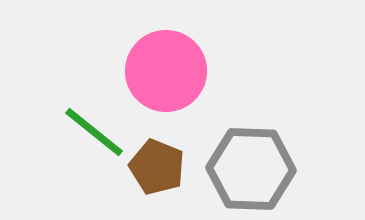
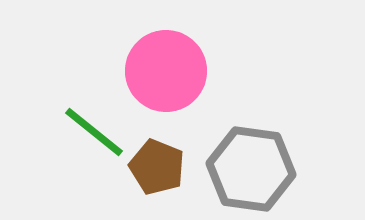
gray hexagon: rotated 6 degrees clockwise
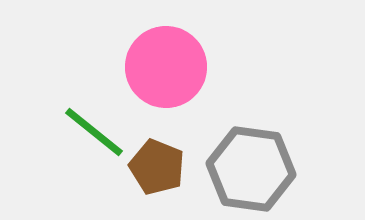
pink circle: moved 4 px up
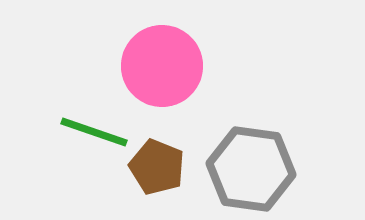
pink circle: moved 4 px left, 1 px up
green line: rotated 20 degrees counterclockwise
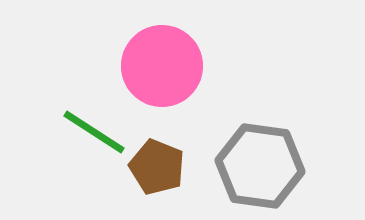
green line: rotated 14 degrees clockwise
gray hexagon: moved 9 px right, 3 px up
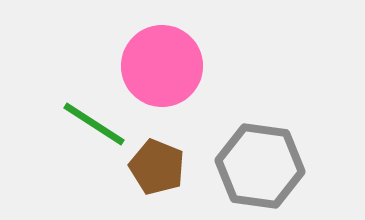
green line: moved 8 px up
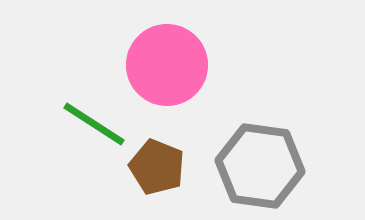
pink circle: moved 5 px right, 1 px up
